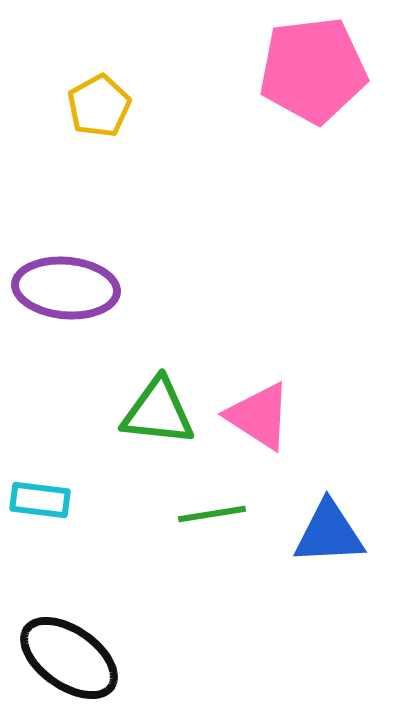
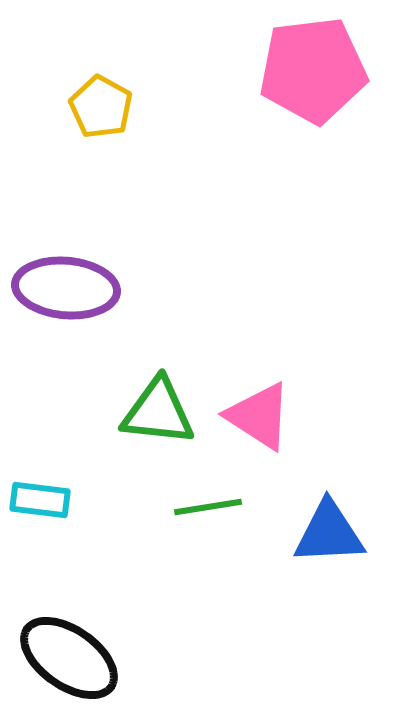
yellow pentagon: moved 2 px right, 1 px down; rotated 14 degrees counterclockwise
green line: moved 4 px left, 7 px up
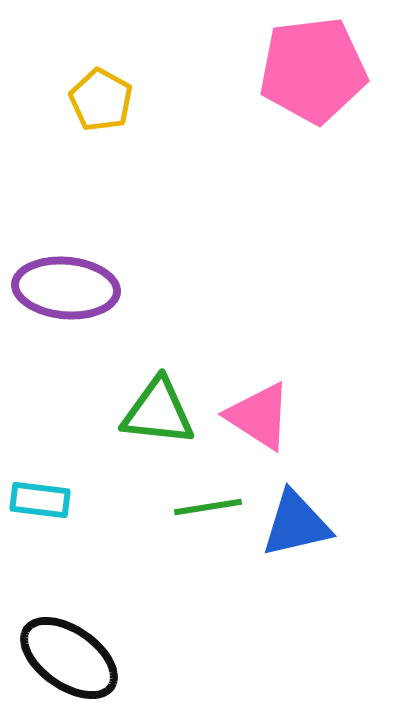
yellow pentagon: moved 7 px up
blue triangle: moved 33 px left, 9 px up; rotated 10 degrees counterclockwise
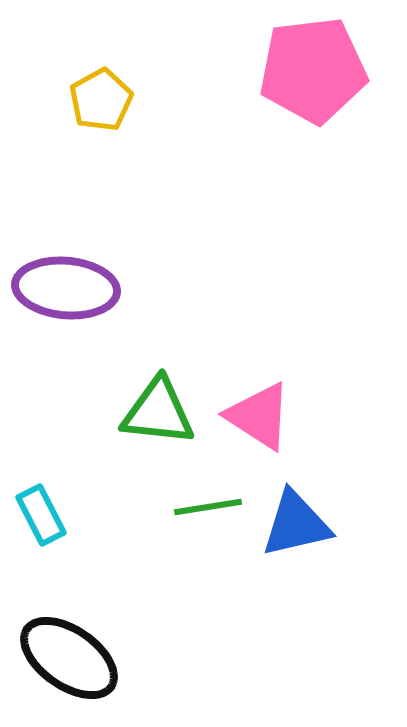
yellow pentagon: rotated 14 degrees clockwise
cyan rectangle: moved 1 px right, 15 px down; rotated 56 degrees clockwise
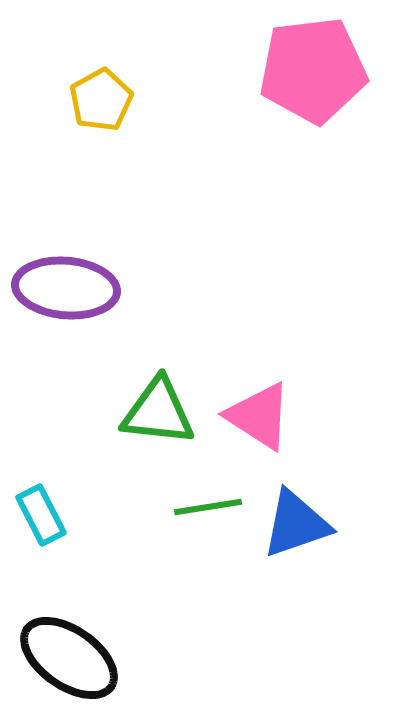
blue triangle: rotated 6 degrees counterclockwise
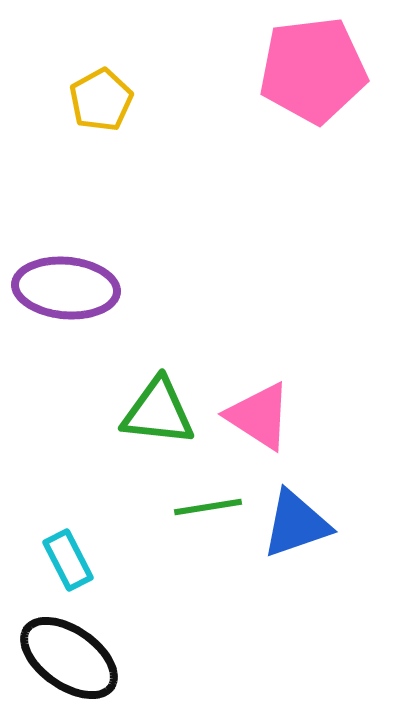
cyan rectangle: moved 27 px right, 45 px down
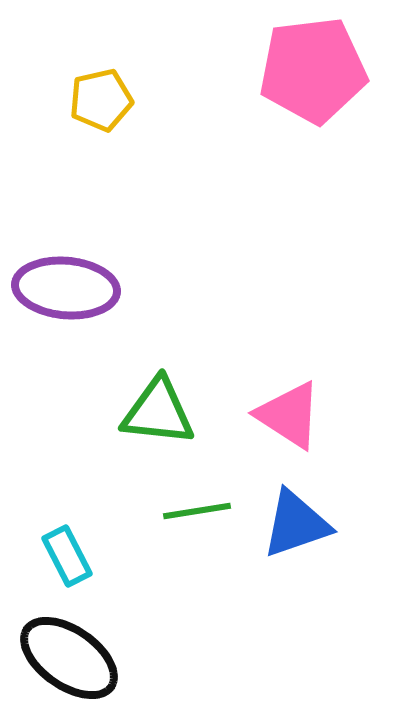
yellow pentagon: rotated 16 degrees clockwise
pink triangle: moved 30 px right, 1 px up
green line: moved 11 px left, 4 px down
cyan rectangle: moved 1 px left, 4 px up
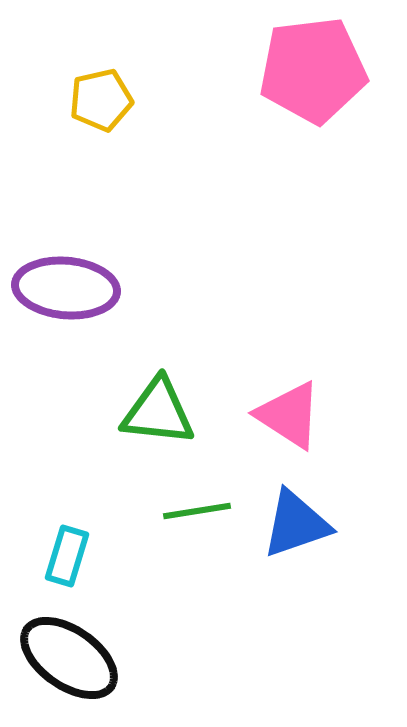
cyan rectangle: rotated 44 degrees clockwise
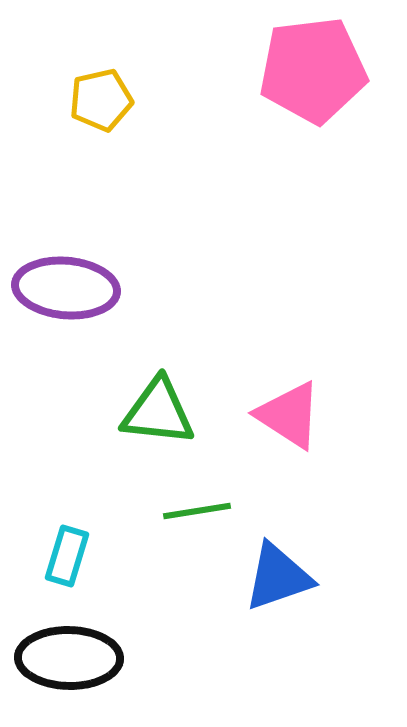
blue triangle: moved 18 px left, 53 px down
black ellipse: rotated 34 degrees counterclockwise
